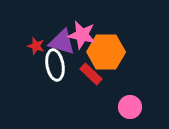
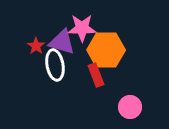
pink star: moved 7 px up; rotated 12 degrees counterclockwise
red star: rotated 18 degrees clockwise
orange hexagon: moved 2 px up
red rectangle: moved 5 px right, 1 px down; rotated 25 degrees clockwise
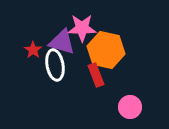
red star: moved 3 px left, 4 px down
orange hexagon: rotated 12 degrees clockwise
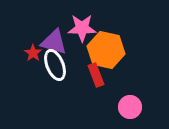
purple triangle: moved 8 px left
red star: moved 3 px down
white ellipse: rotated 12 degrees counterclockwise
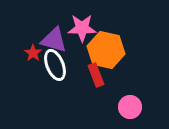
purple triangle: moved 2 px up
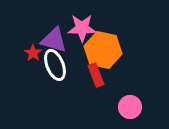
orange hexagon: moved 3 px left
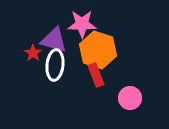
pink star: moved 4 px up
orange hexagon: moved 5 px left; rotated 6 degrees clockwise
white ellipse: rotated 28 degrees clockwise
pink circle: moved 9 px up
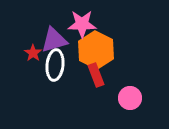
purple triangle: rotated 32 degrees counterclockwise
orange hexagon: moved 2 px left; rotated 9 degrees clockwise
